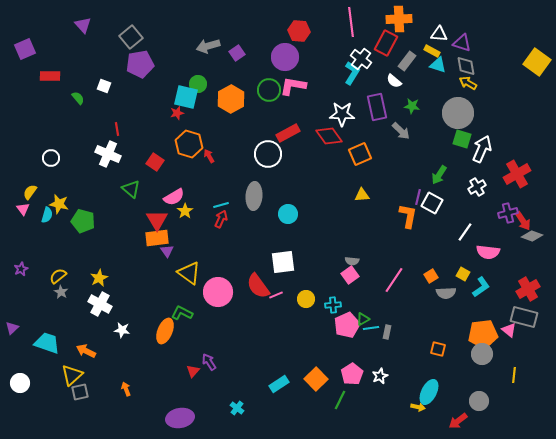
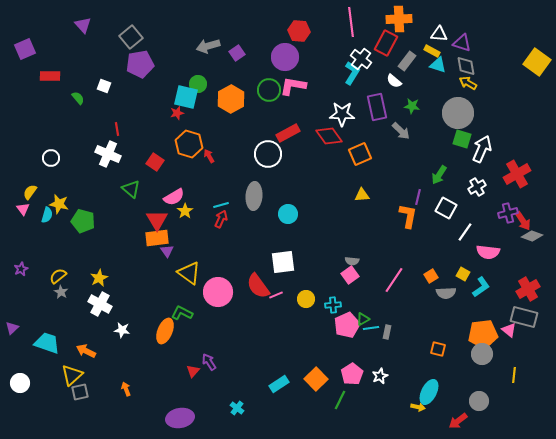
white square at (432, 203): moved 14 px right, 5 px down
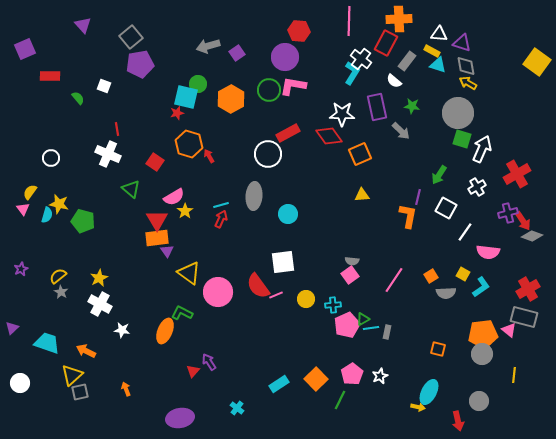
pink line at (351, 22): moved 2 px left, 1 px up; rotated 8 degrees clockwise
red arrow at (458, 421): rotated 66 degrees counterclockwise
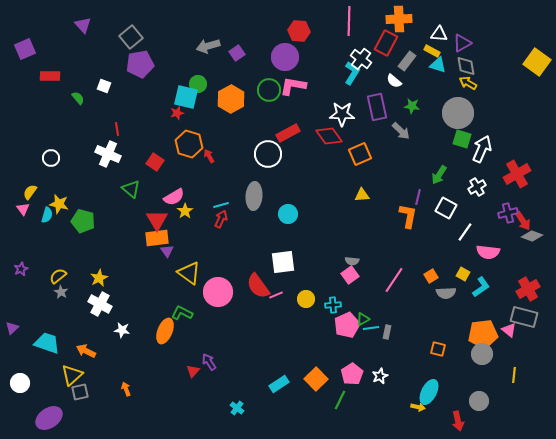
purple triangle at (462, 43): rotated 48 degrees counterclockwise
purple ellipse at (180, 418): moved 131 px left; rotated 24 degrees counterclockwise
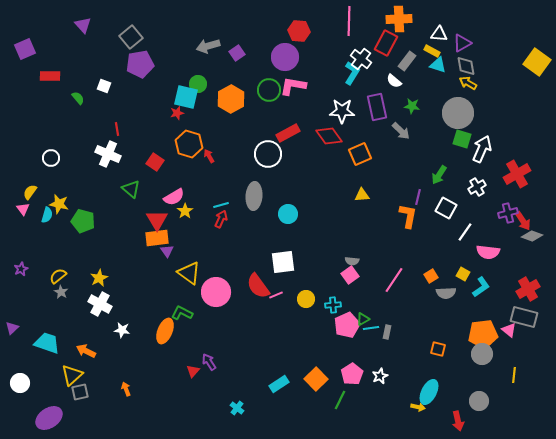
white star at (342, 114): moved 3 px up
pink circle at (218, 292): moved 2 px left
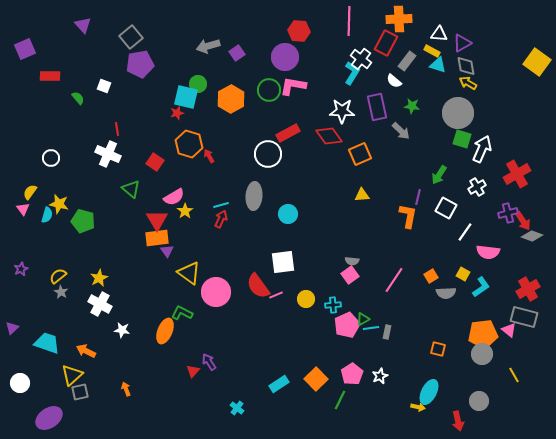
yellow line at (514, 375): rotated 35 degrees counterclockwise
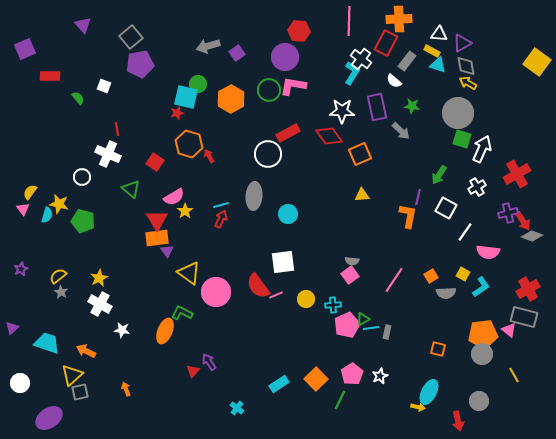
white circle at (51, 158): moved 31 px right, 19 px down
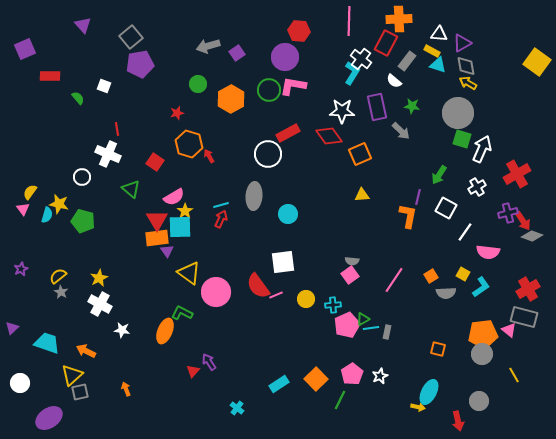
cyan square at (186, 97): moved 6 px left, 130 px down; rotated 15 degrees counterclockwise
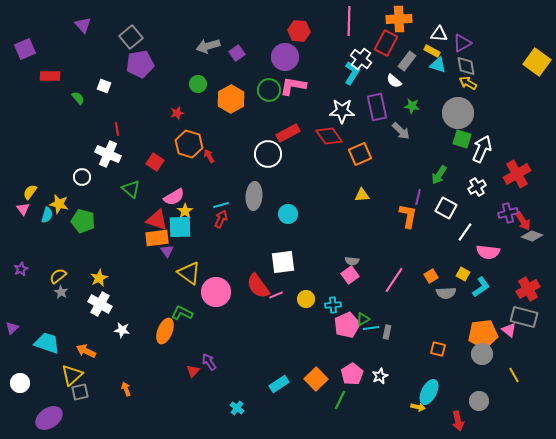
red triangle at (157, 220): rotated 40 degrees counterclockwise
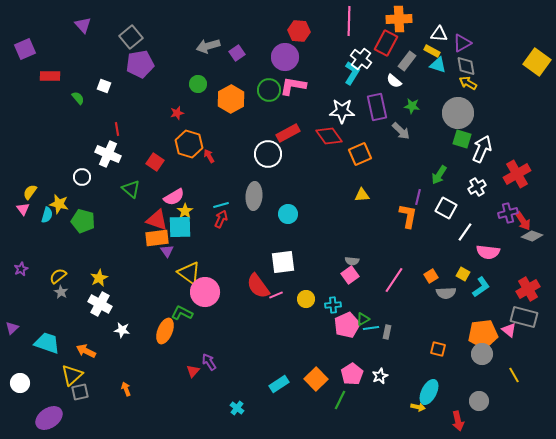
pink circle at (216, 292): moved 11 px left
